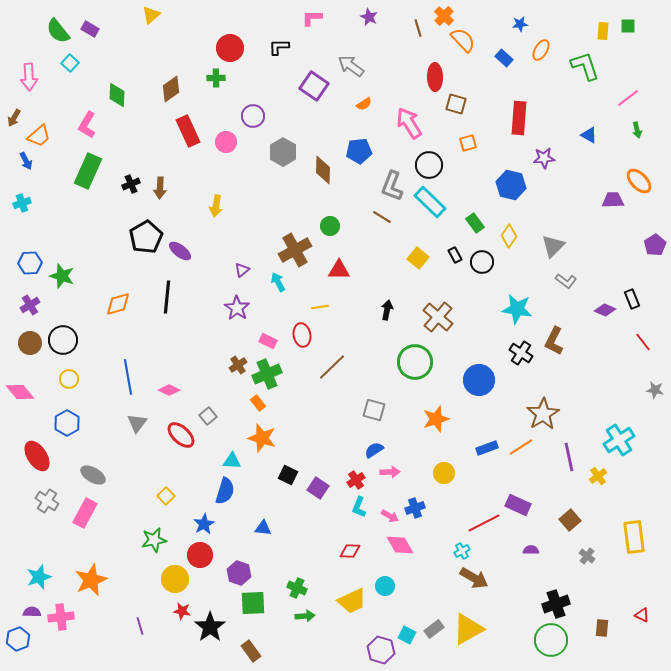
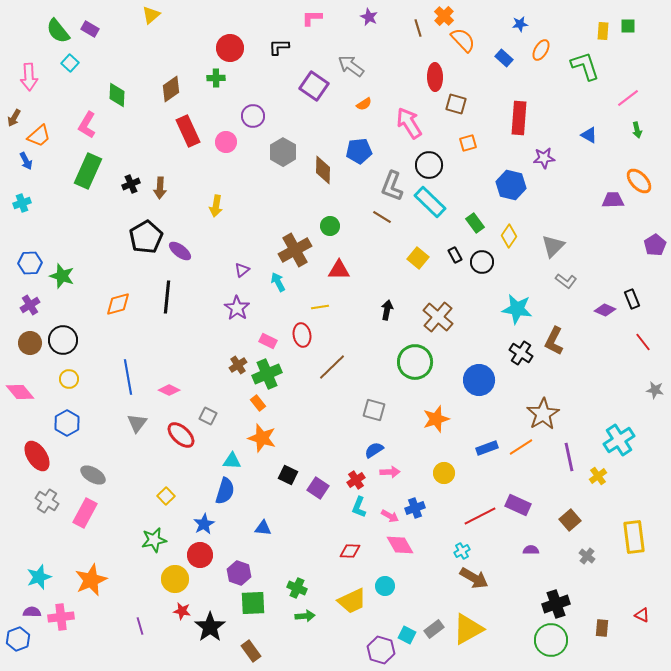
gray square at (208, 416): rotated 24 degrees counterclockwise
red line at (484, 523): moved 4 px left, 7 px up
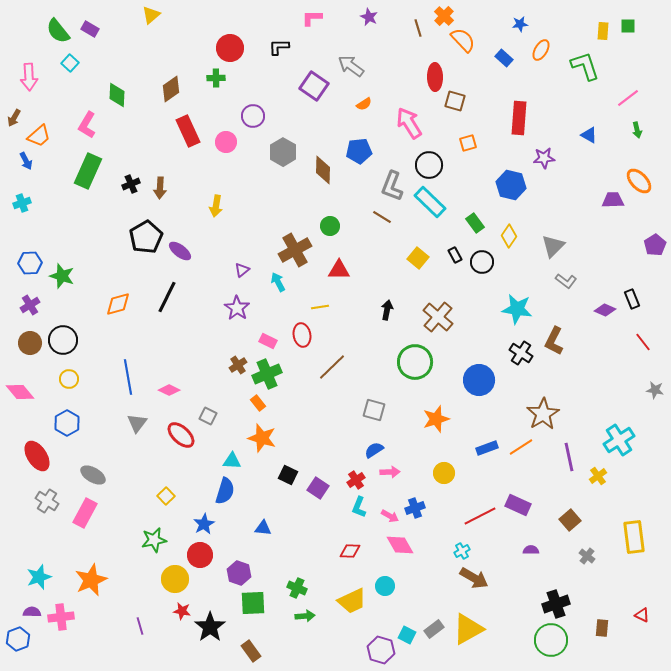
brown square at (456, 104): moved 1 px left, 3 px up
black line at (167, 297): rotated 20 degrees clockwise
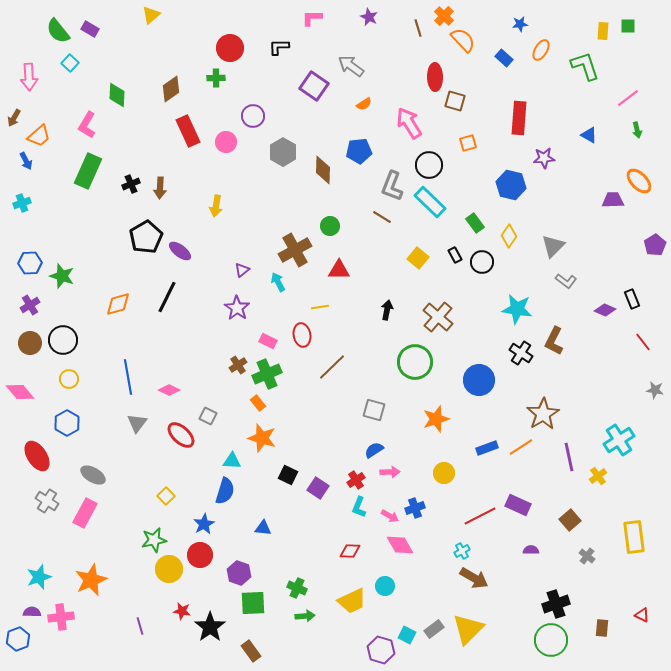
yellow circle at (175, 579): moved 6 px left, 10 px up
yellow triangle at (468, 629): rotated 16 degrees counterclockwise
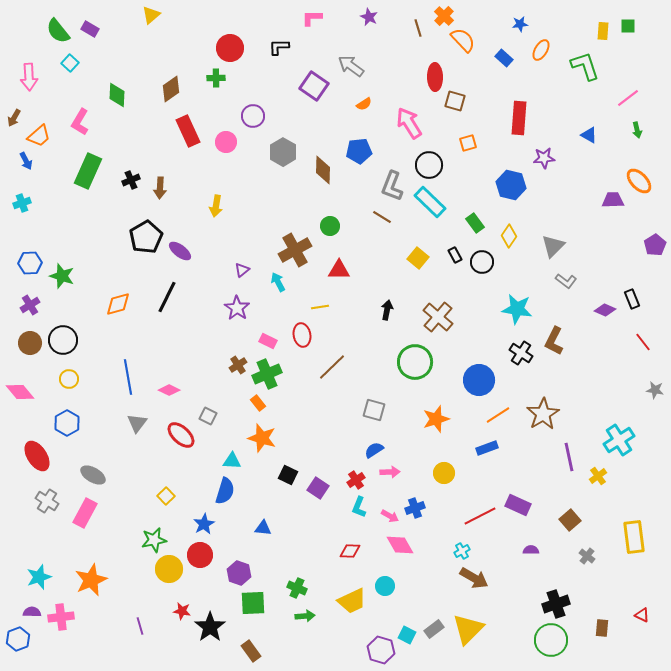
pink L-shape at (87, 125): moved 7 px left, 3 px up
black cross at (131, 184): moved 4 px up
orange line at (521, 447): moved 23 px left, 32 px up
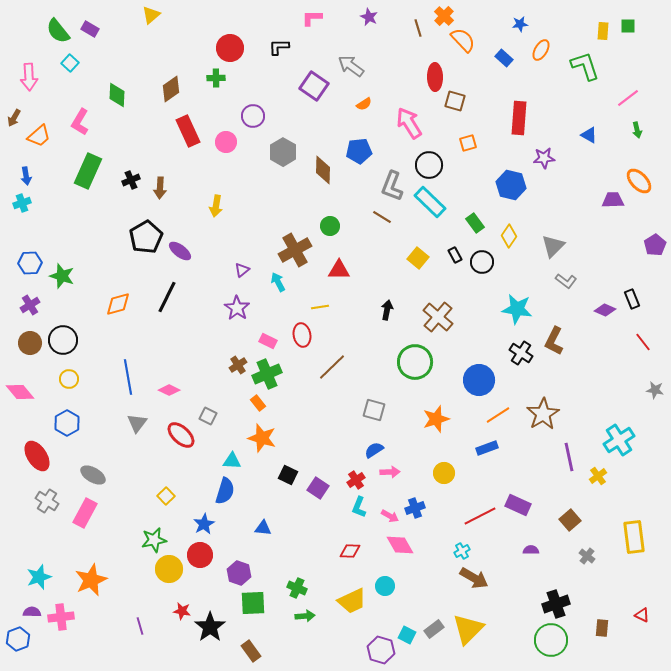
blue arrow at (26, 161): moved 15 px down; rotated 18 degrees clockwise
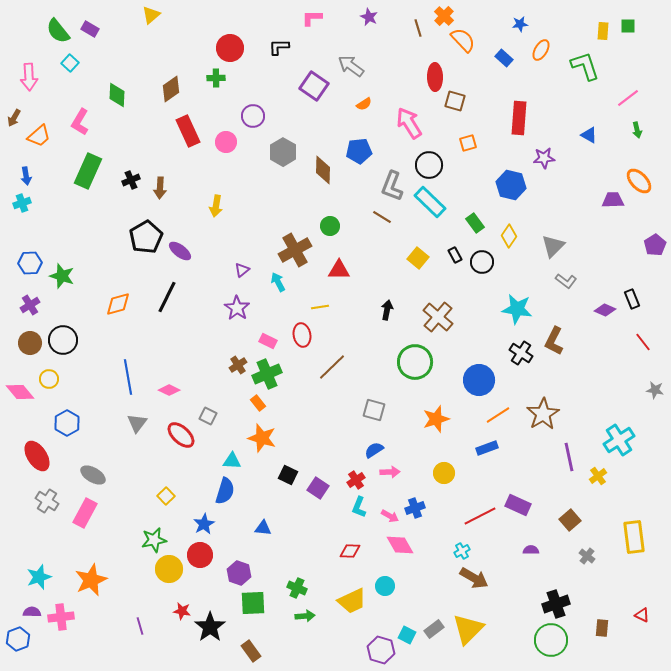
yellow circle at (69, 379): moved 20 px left
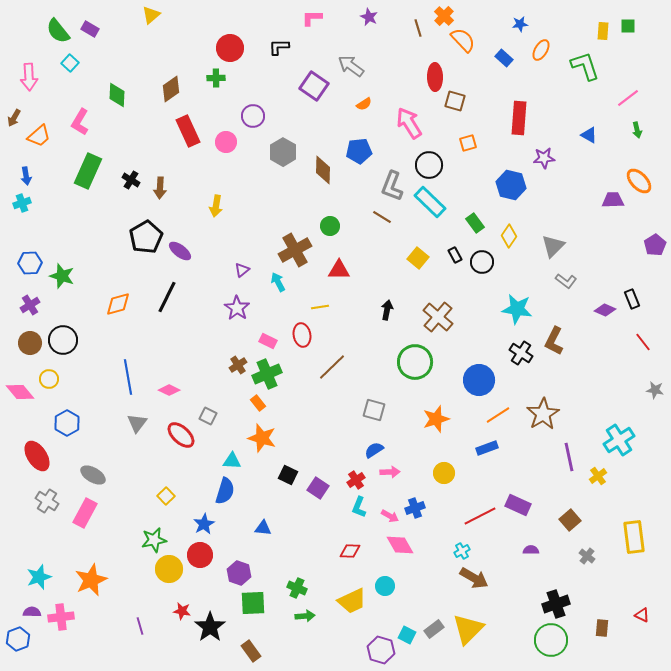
black cross at (131, 180): rotated 36 degrees counterclockwise
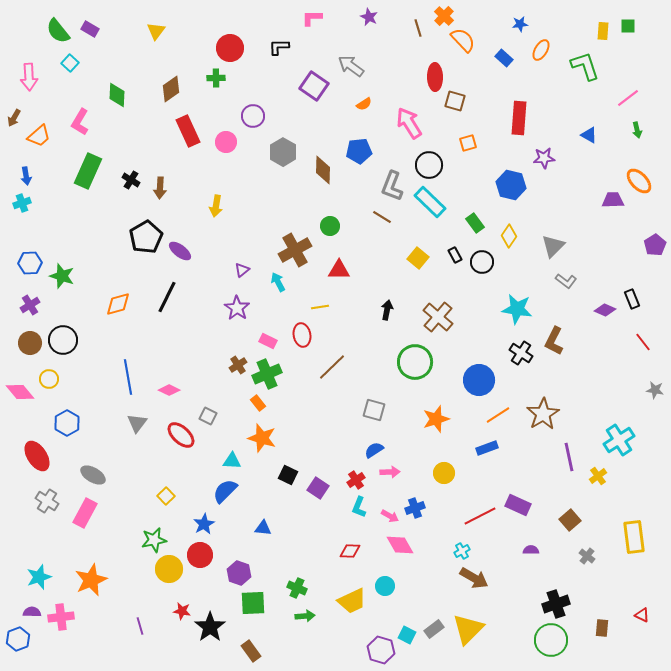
yellow triangle at (151, 15): moved 5 px right, 16 px down; rotated 12 degrees counterclockwise
blue semicircle at (225, 491): rotated 152 degrees counterclockwise
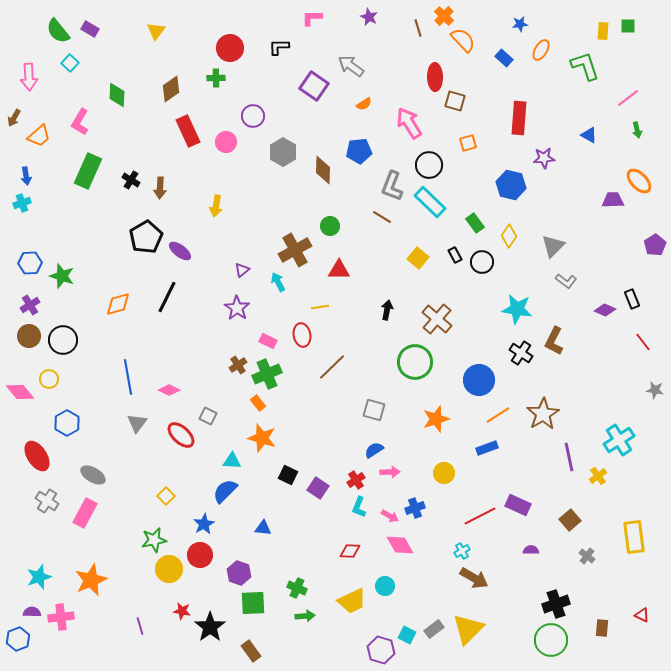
brown cross at (438, 317): moved 1 px left, 2 px down
brown circle at (30, 343): moved 1 px left, 7 px up
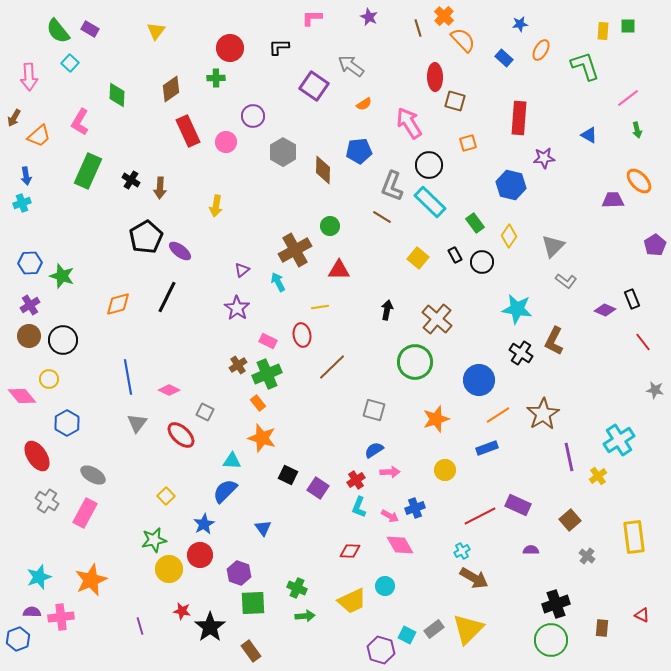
pink diamond at (20, 392): moved 2 px right, 4 px down
gray square at (208, 416): moved 3 px left, 4 px up
yellow circle at (444, 473): moved 1 px right, 3 px up
blue triangle at (263, 528): rotated 48 degrees clockwise
